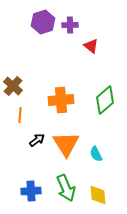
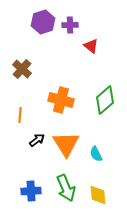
brown cross: moved 9 px right, 17 px up
orange cross: rotated 20 degrees clockwise
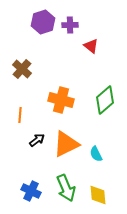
orange triangle: rotated 36 degrees clockwise
blue cross: rotated 30 degrees clockwise
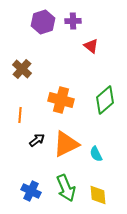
purple cross: moved 3 px right, 4 px up
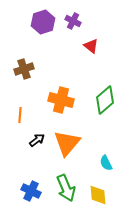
purple cross: rotated 28 degrees clockwise
brown cross: moved 2 px right; rotated 30 degrees clockwise
orange triangle: moved 1 px right, 1 px up; rotated 24 degrees counterclockwise
cyan semicircle: moved 10 px right, 9 px down
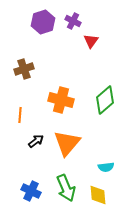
red triangle: moved 5 px up; rotated 28 degrees clockwise
black arrow: moved 1 px left, 1 px down
cyan semicircle: moved 4 px down; rotated 70 degrees counterclockwise
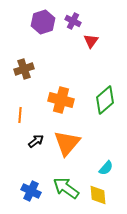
cyan semicircle: moved 1 px down; rotated 42 degrees counterclockwise
green arrow: rotated 148 degrees clockwise
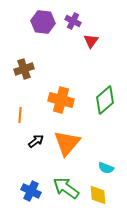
purple hexagon: rotated 25 degrees clockwise
cyan semicircle: rotated 70 degrees clockwise
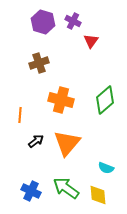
purple hexagon: rotated 10 degrees clockwise
brown cross: moved 15 px right, 6 px up
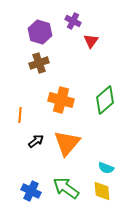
purple hexagon: moved 3 px left, 10 px down
yellow diamond: moved 4 px right, 4 px up
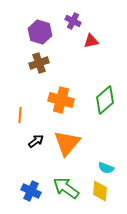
red triangle: rotated 42 degrees clockwise
yellow diamond: moved 2 px left; rotated 10 degrees clockwise
